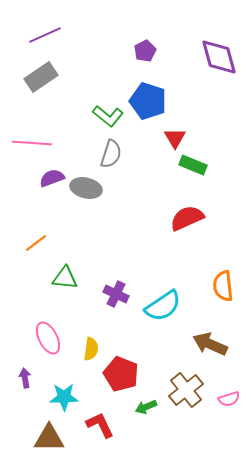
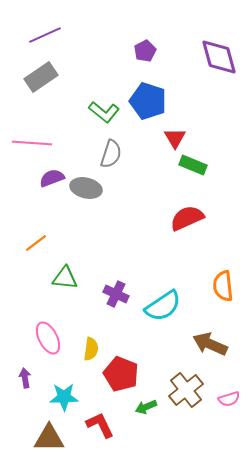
green L-shape: moved 4 px left, 4 px up
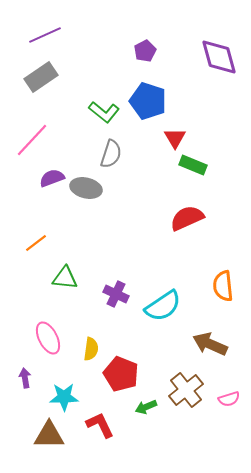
pink line: moved 3 px up; rotated 51 degrees counterclockwise
brown triangle: moved 3 px up
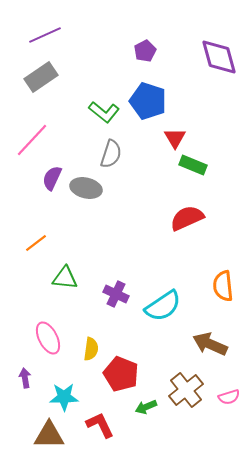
purple semicircle: rotated 45 degrees counterclockwise
pink semicircle: moved 2 px up
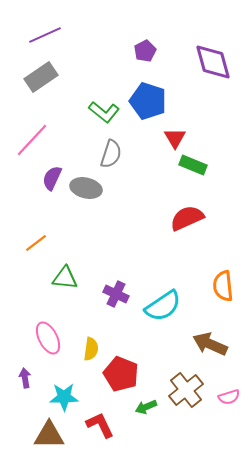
purple diamond: moved 6 px left, 5 px down
